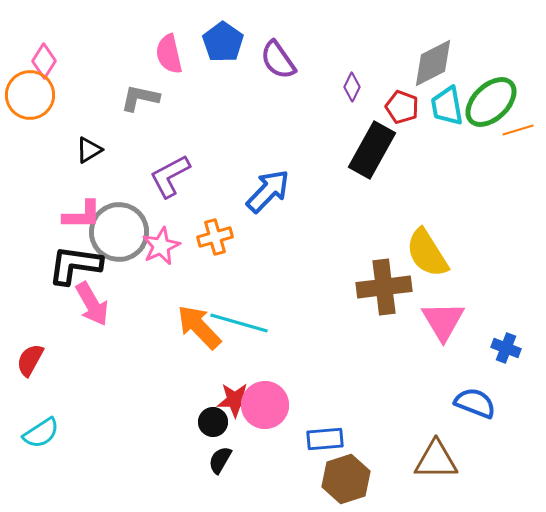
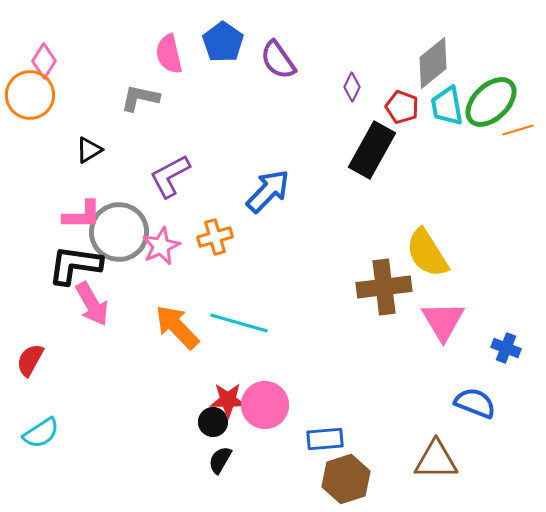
gray diamond: rotated 12 degrees counterclockwise
orange arrow: moved 22 px left
red star: moved 7 px left
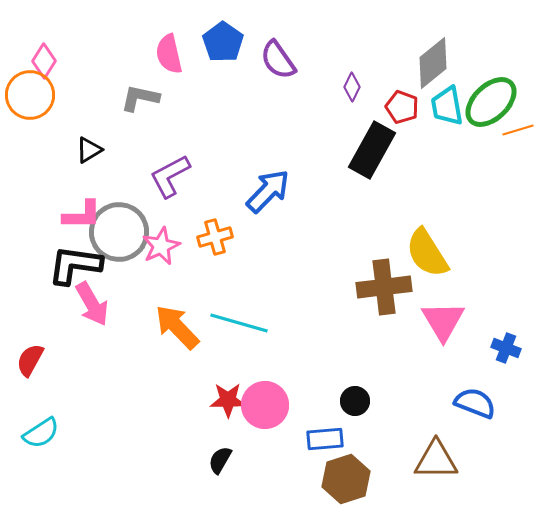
black circle: moved 142 px right, 21 px up
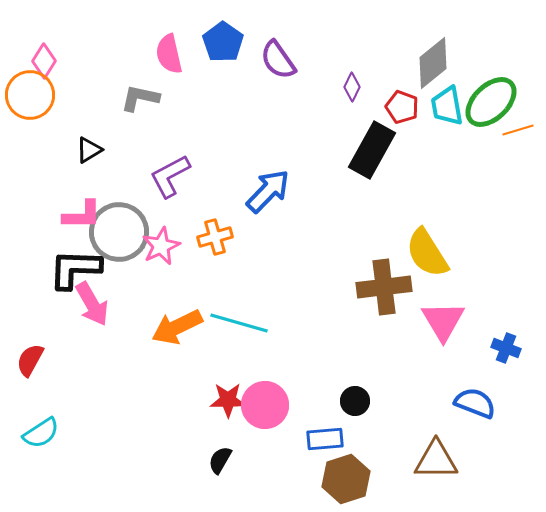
black L-shape: moved 4 px down; rotated 6 degrees counterclockwise
orange arrow: rotated 72 degrees counterclockwise
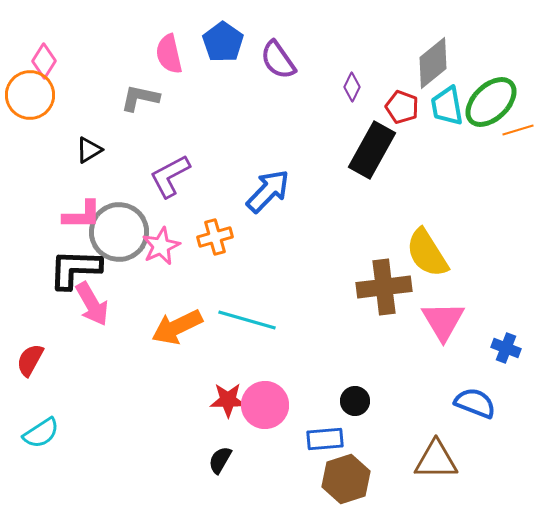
cyan line: moved 8 px right, 3 px up
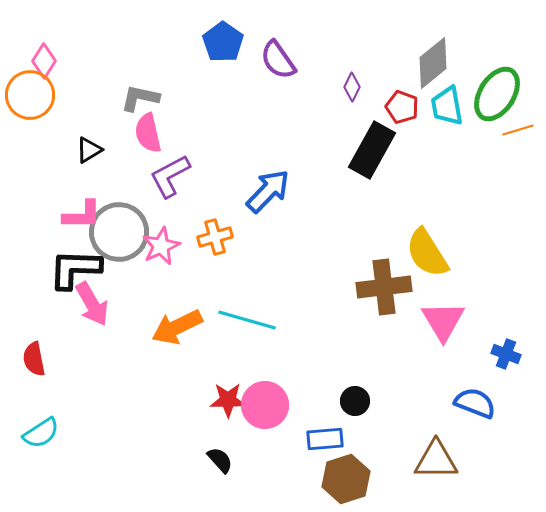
pink semicircle: moved 21 px left, 79 px down
green ellipse: moved 6 px right, 8 px up; rotated 14 degrees counterclockwise
blue cross: moved 6 px down
red semicircle: moved 4 px right, 1 px up; rotated 40 degrees counterclockwise
black semicircle: rotated 108 degrees clockwise
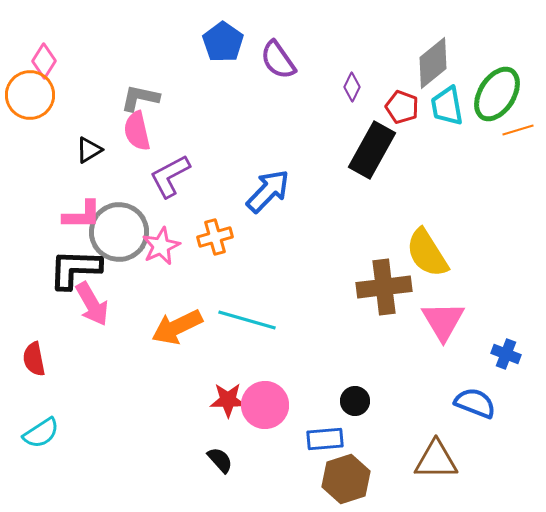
pink semicircle: moved 11 px left, 2 px up
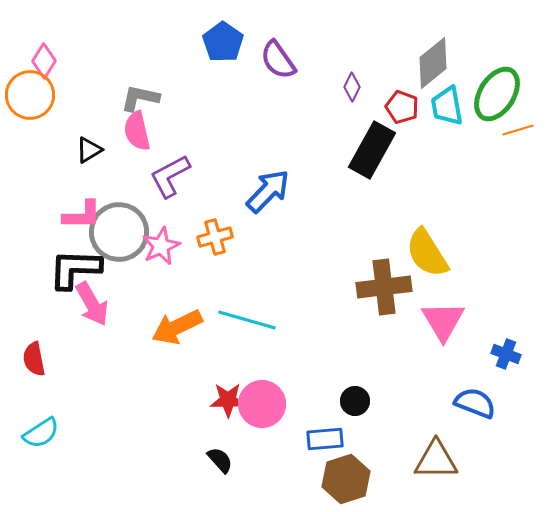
pink circle: moved 3 px left, 1 px up
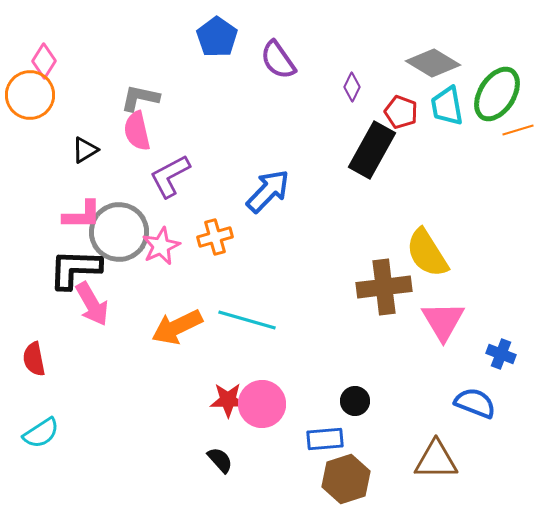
blue pentagon: moved 6 px left, 5 px up
gray diamond: rotated 70 degrees clockwise
red pentagon: moved 1 px left, 5 px down
black triangle: moved 4 px left
blue cross: moved 5 px left
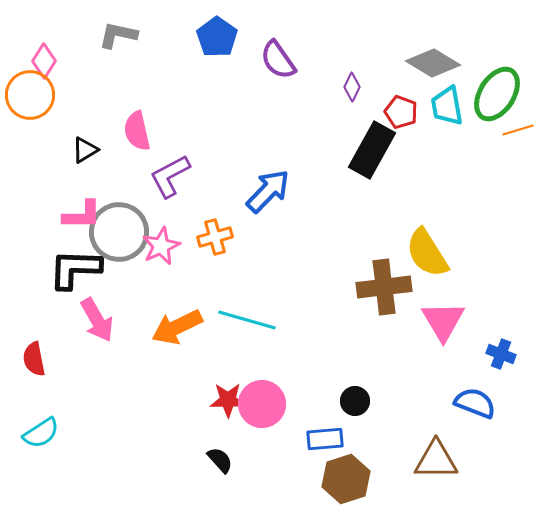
gray L-shape: moved 22 px left, 63 px up
pink arrow: moved 5 px right, 16 px down
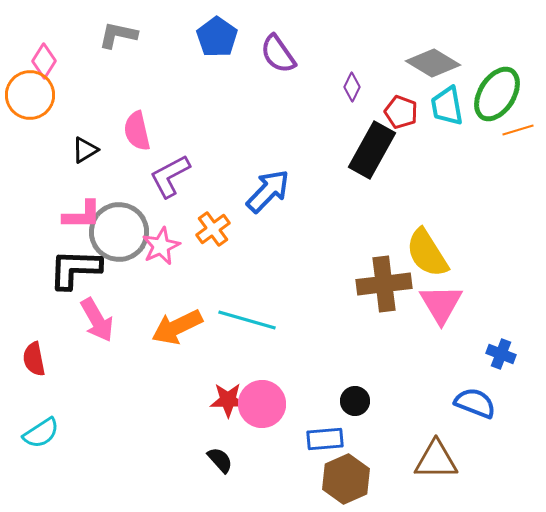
purple semicircle: moved 6 px up
orange cross: moved 2 px left, 8 px up; rotated 20 degrees counterclockwise
brown cross: moved 3 px up
pink triangle: moved 2 px left, 17 px up
brown hexagon: rotated 6 degrees counterclockwise
